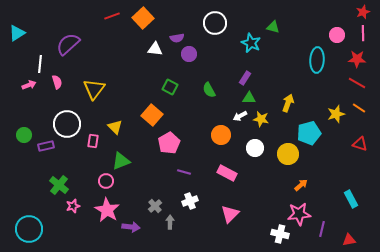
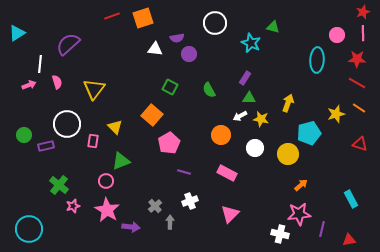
orange square at (143, 18): rotated 25 degrees clockwise
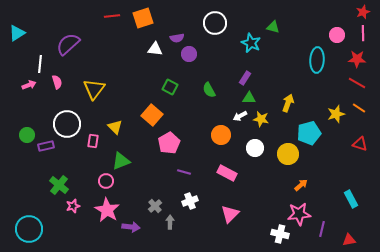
red line at (112, 16): rotated 14 degrees clockwise
green circle at (24, 135): moved 3 px right
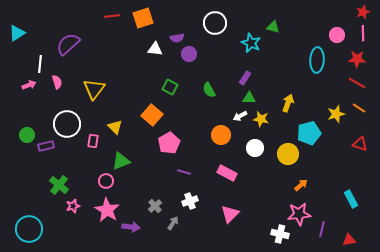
gray arrow at (170, 222): moved 3 px right, 1 px down; rotated 32 degrees clockwise
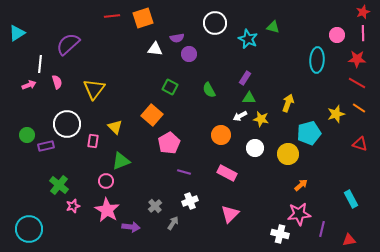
cyan star at (251, 43): moved 3 px left, 4 px up
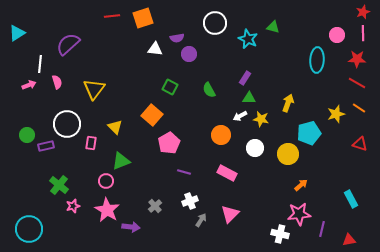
pink rectangle at (93, 141): moved 2 px left, 2 px down
gray arrow at (173, 223): moved 28 px right, 3 px up
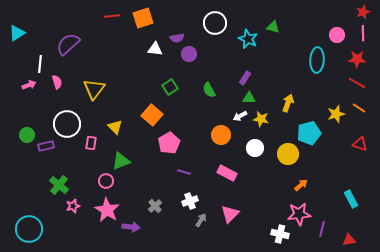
green square at (170, 87): rotated 28 degrees clockwise
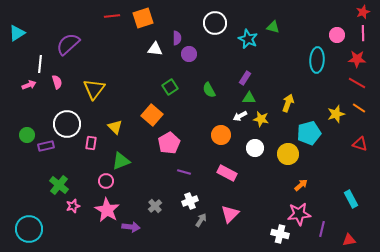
purple semicircle at (177, 38): rotated 80 degrees counterclockwise
